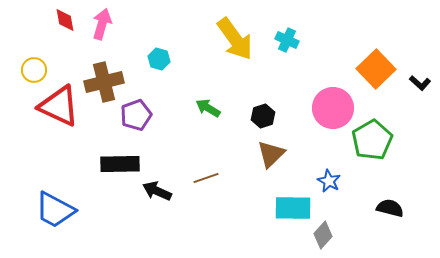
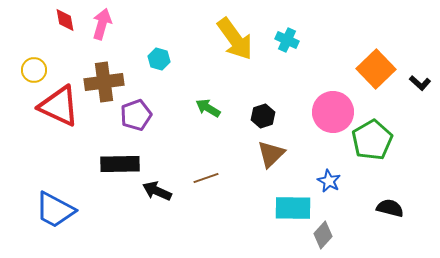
brown cross: rotated 6 degrees clockwise
pink circle: moved 4 px down
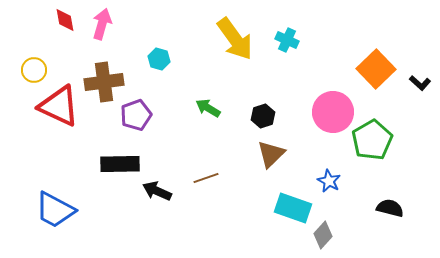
cyan rectangle: rotated 18 degrees clockwise
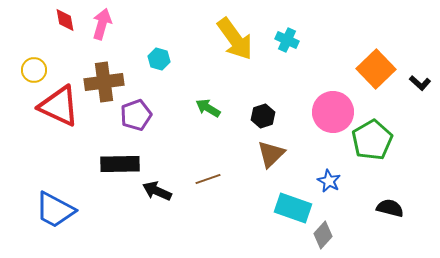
brown line: moved 2 px right, 1 px down
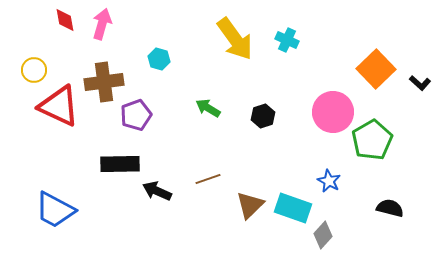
brown triangle: moved 21 px left, 51 px down
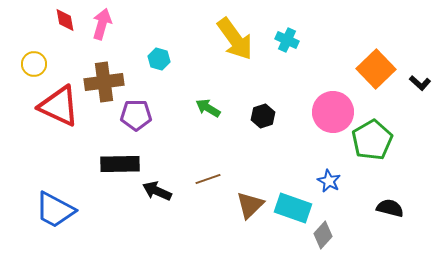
yellow circle: moved 6 px up
purple pentagon: rotated 20 degrees clockwise
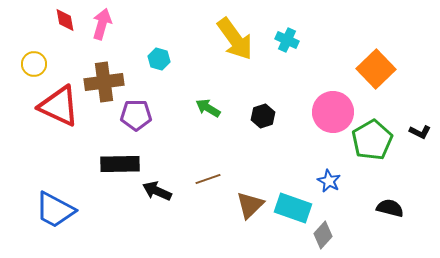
black L-shape: moved 49 px down; rotated 15 degrees counterclockwise
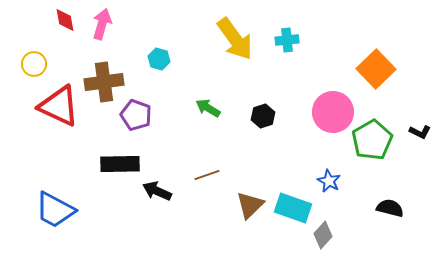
cyan cross: rotated 30 degrees counterclockwise
purple pentagon: rotated 20 degrees clockwise
brown line: moved 1 px left, 4 px up
